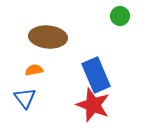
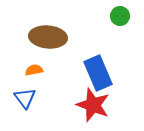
blue rectangle: moved 2 px right, 2 px up
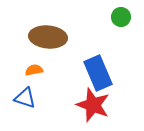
green circle: moved 1 px right, 1 px down
blue triangle: rotated 35 degrees counterclockwise
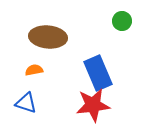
green circle: moved 1 px right, 4 px down
blue triangle: moved 1 px right, 5 px down
red star: rotated 28 degrees counterclockwise
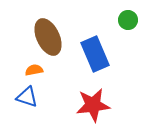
green circle: moved 6 px right, 1 px up
brown ellipse: rotated 60 degrees clockwise
blue rectangle: moved 3 px left, 19 px up
blue triangle: moved 1 px right, 6 px up
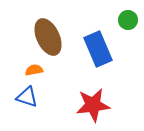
blue rectangle: moved 3 px right, 5 px up
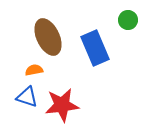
blue rectangle: moved 3 px left, 1 px up
red star: moved 31 px left
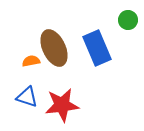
brown ellipse: moved 6 px right, 11 px down
blue rectangle: moved 2 px right
orange semicircle: moved 3 px left, 9 px up
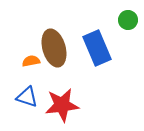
brown ellipse: rotated 9 degrees clockwise
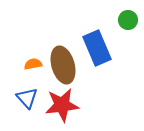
brown ellipse: moved 9 px right, 17 px down
orange semicircle: moved 2 px right, 3 px down
blue triangle: moved 1 px down; rotated 30 degrees clockwise
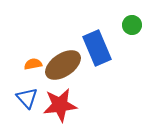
green circle: moved 4 px right, 5 px down
brown ellipse: rotated 72 degrees clockwise
red star: moved 2 px left
